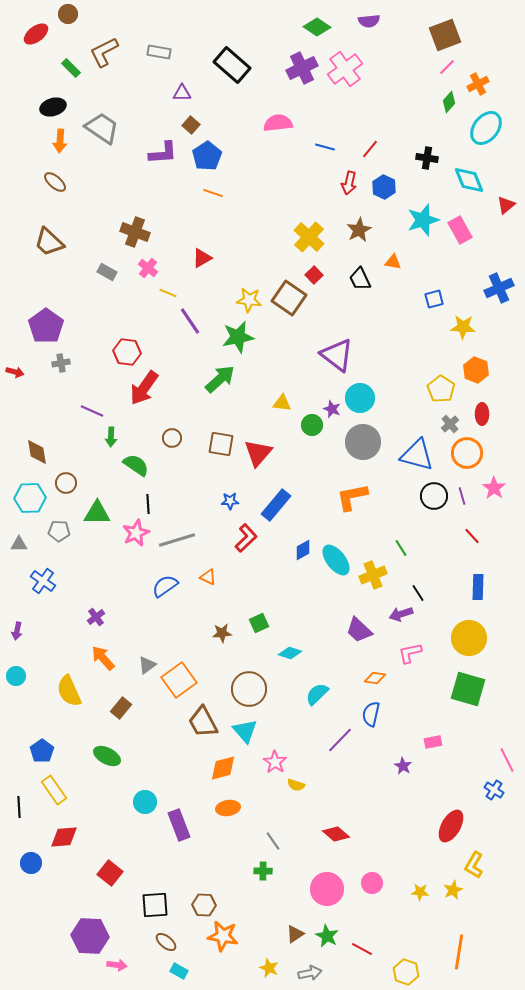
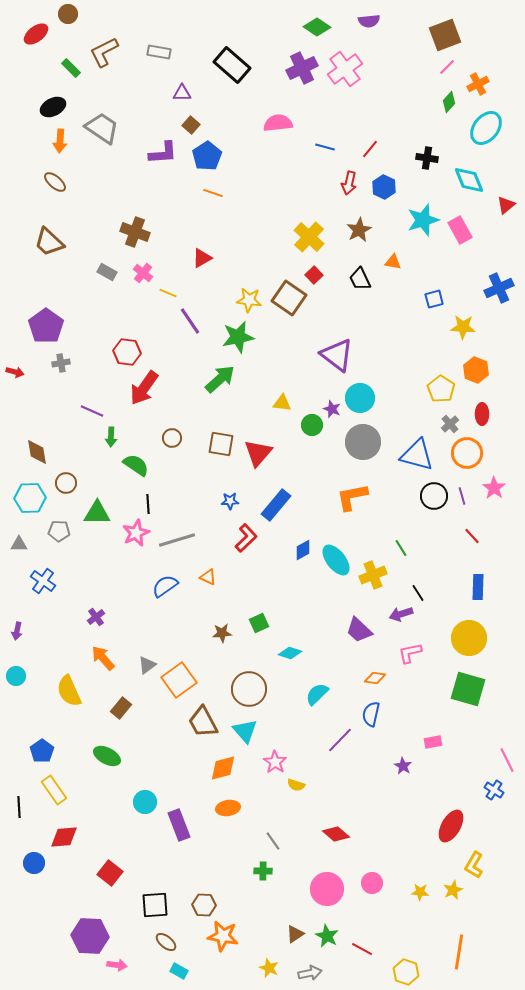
black ellipse at (53, 107): rotated 10 degrees counterclockwise
pink cross at (148, 268): moved 5 px left, 5 px down
blue circle at (31, 863): moved 3 px right
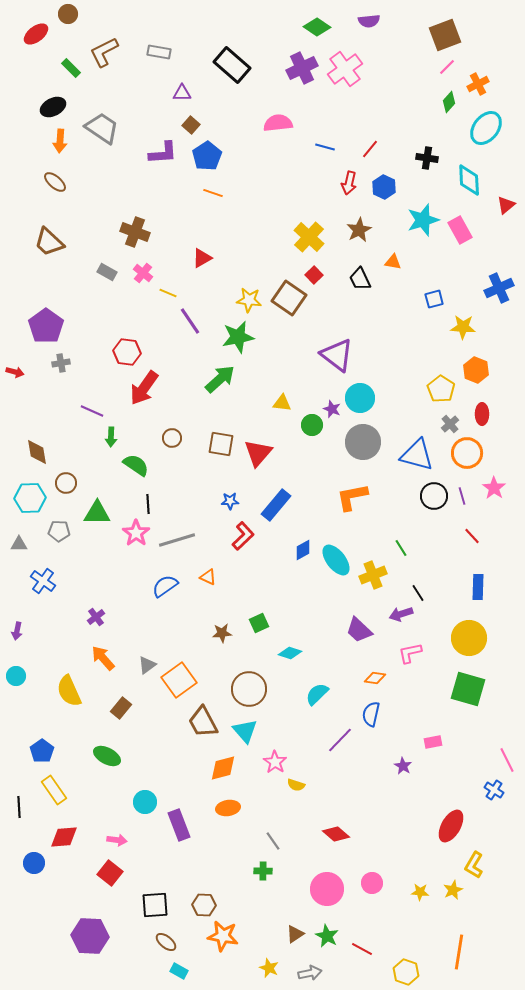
cyan diamond at (469, 180): rotated 20 degrees clockwise
pink star at (136, 533): rotated 12 degrees counterclockwise
red L-shape at (246, 538): moved 3 px left, 2 px up
pink arrow at (117, 965): moved 125 px up
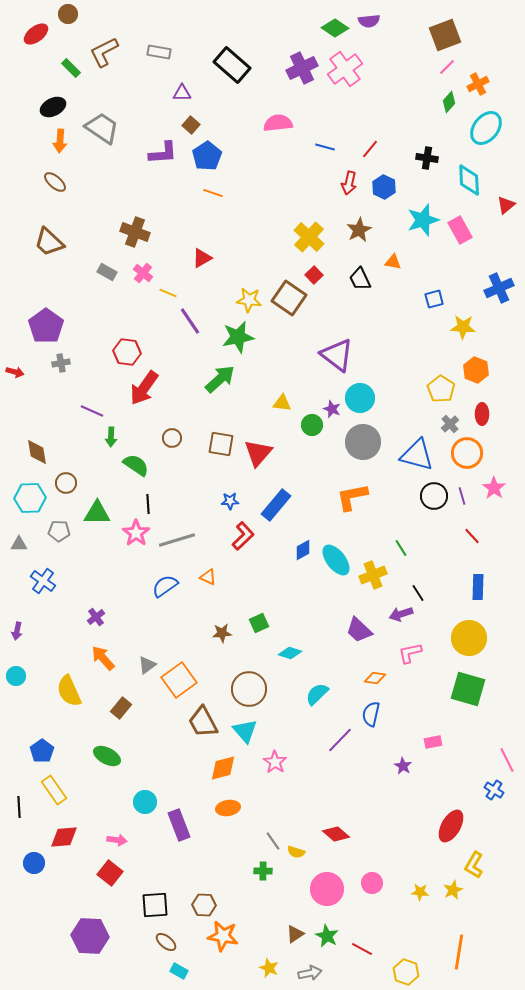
green diamond at (317, 27): moved 18 px right, 1 px down
yellow semicircle at (296, 785): moved 67 px down
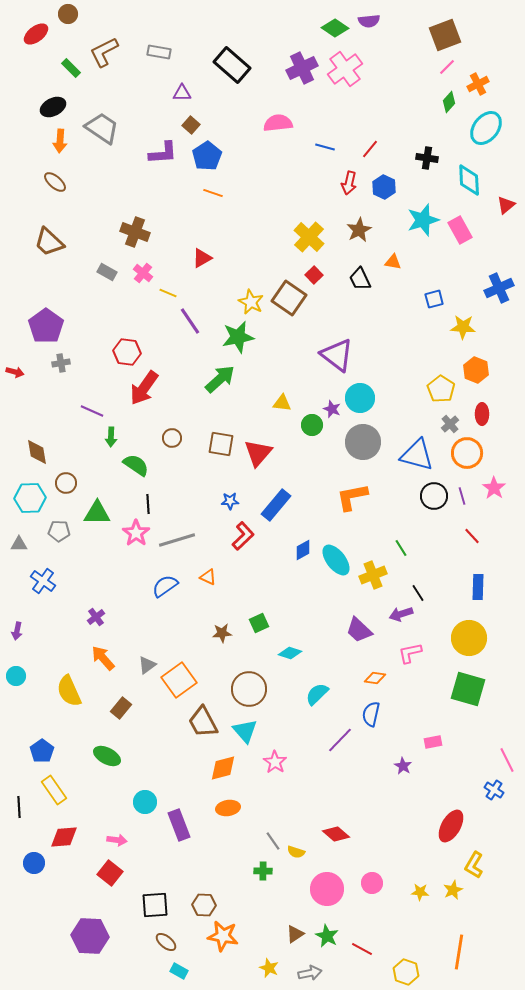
yellow star at (249, 300): moved 2 px right, 2 px down; rotated 20 degrees clockwise
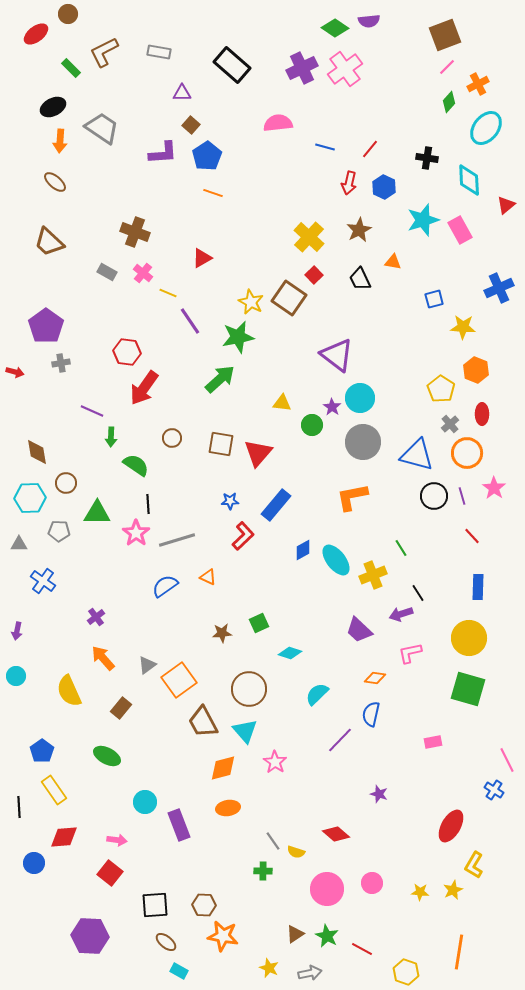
purple star at (332, 409): moved 2 px up; rotated 12 degrees clockwise
purple star at (403, 766): moved 24 px left, 28 px down; rotated 12 degrees counterclockwise
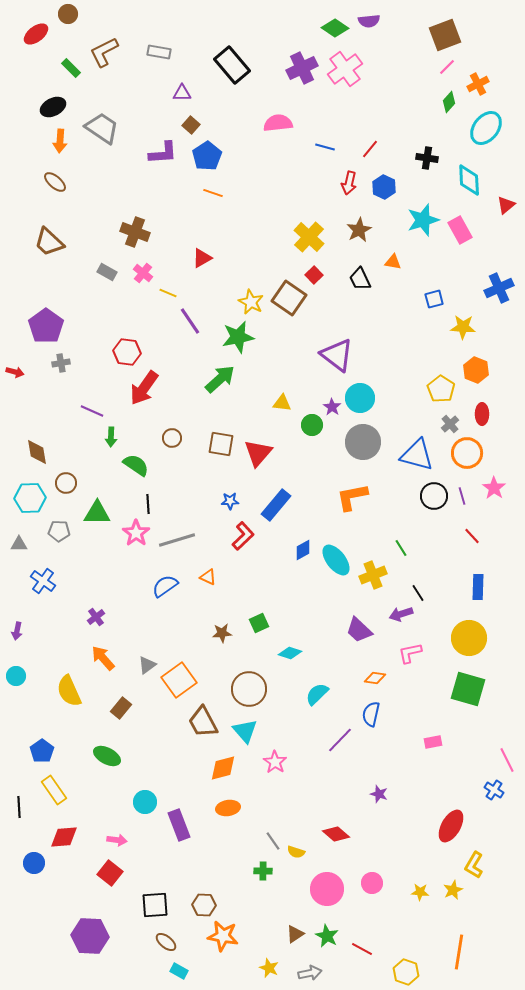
black rectangle at (232, 65): rotated 9 degrees clockwise
